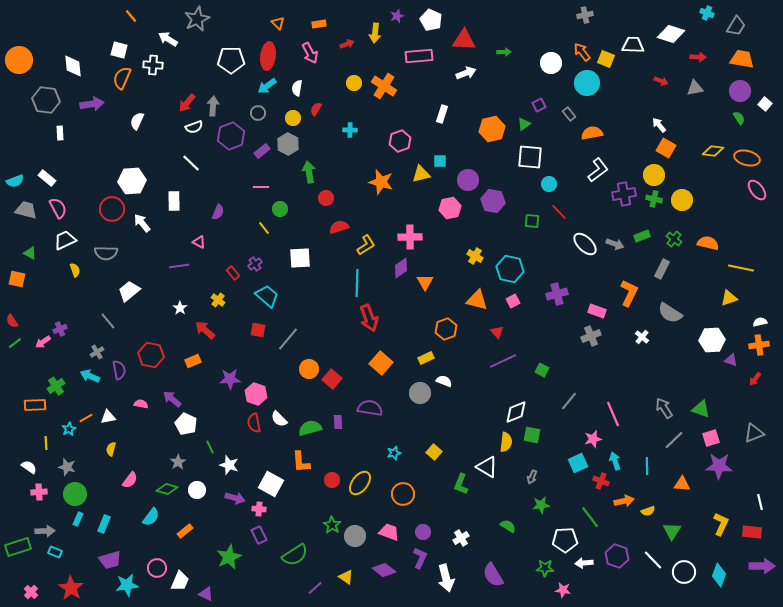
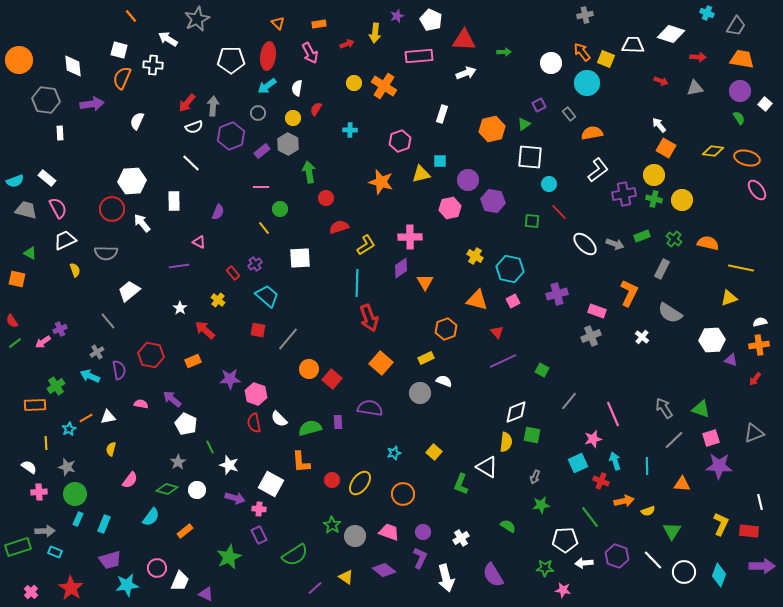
gray arrow at (532, 477): moved 3 px right
red rectangle at (752, 532): moved 3 px left, 1 px up
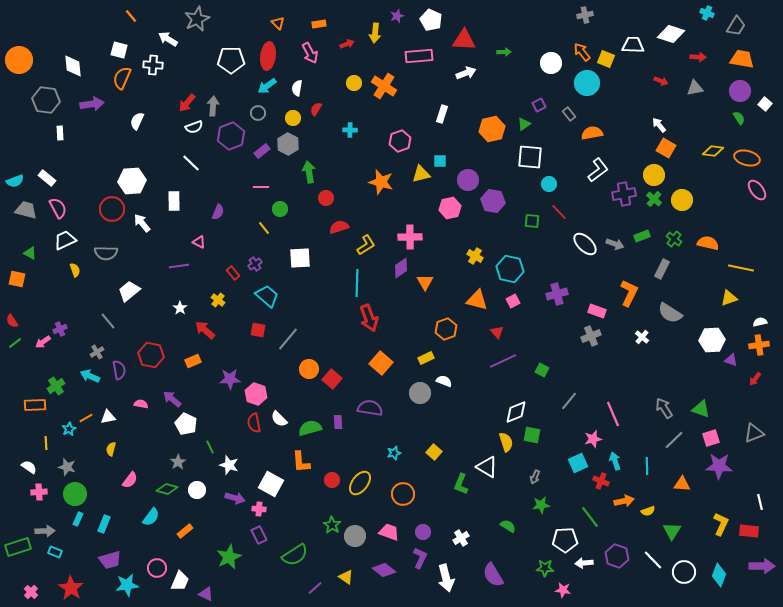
green cross at (654, 199): rotated 28 degrees clockwise
yellow semicircle at (506, 442): rotated 24 degrees counterclockwise
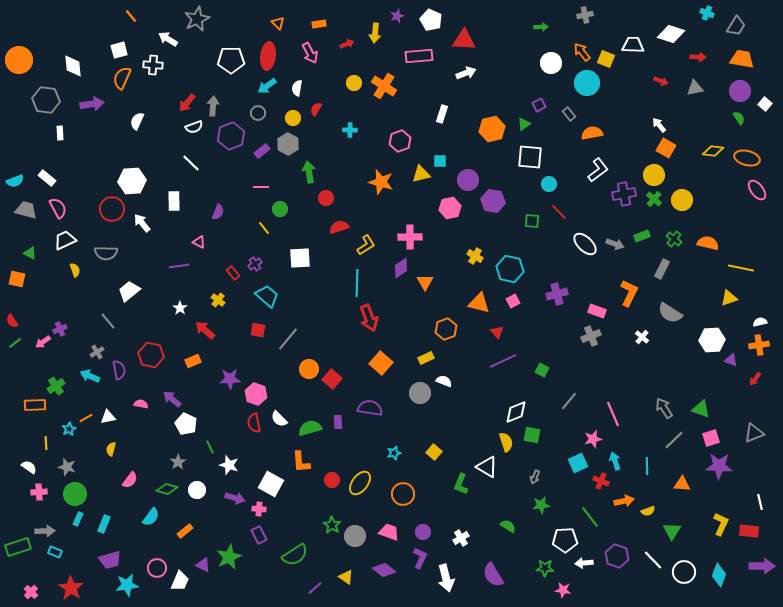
white square at (119, 50): rotated 30 degrees counterclockwise
green arrow at (504, 52): moved 37 px right, 25 px up
orange triangle at (477, 300): moved 2 px right, 3 px down
purple triangle at (206, 594): moved 3 px left, 29 px up
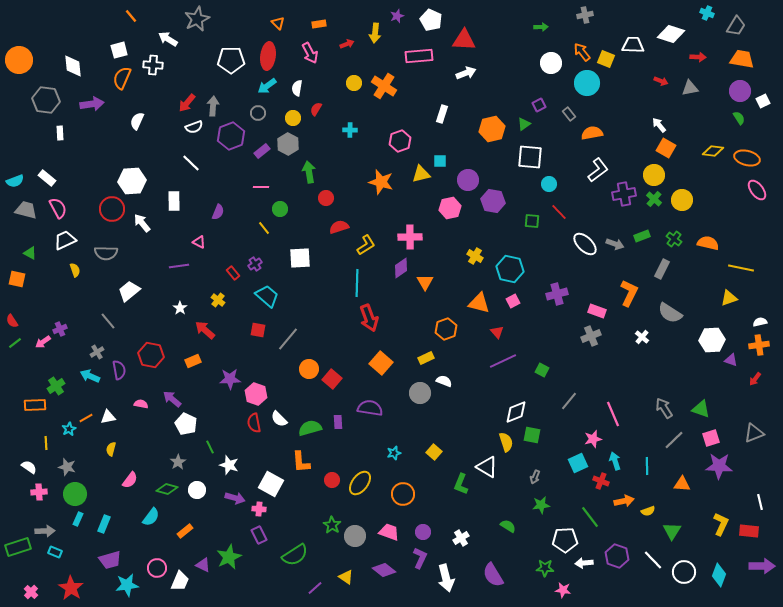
gray triangle at (695, 88): moved 5 px left
white square at (765, 104): moved 2 px left, 3 px up; rotated 24 degrees clockwise
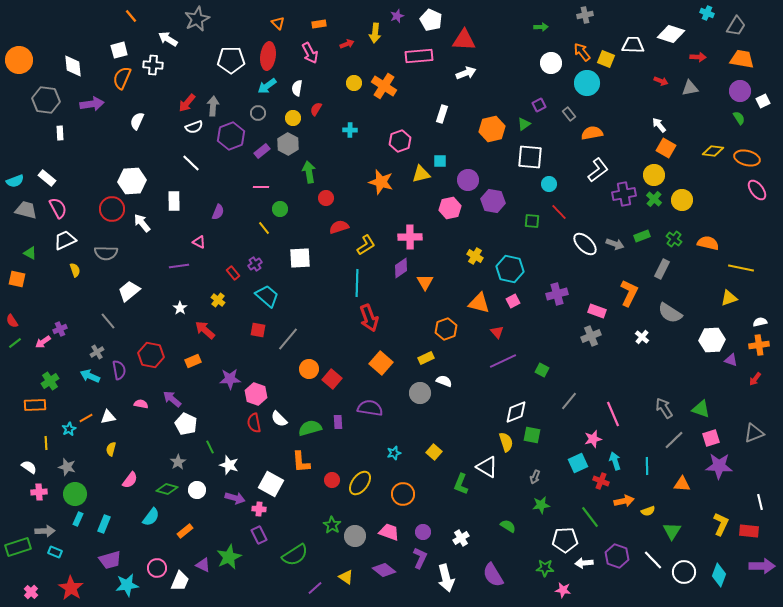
green cross at (56, 386): moved 6 px left, 5 px up
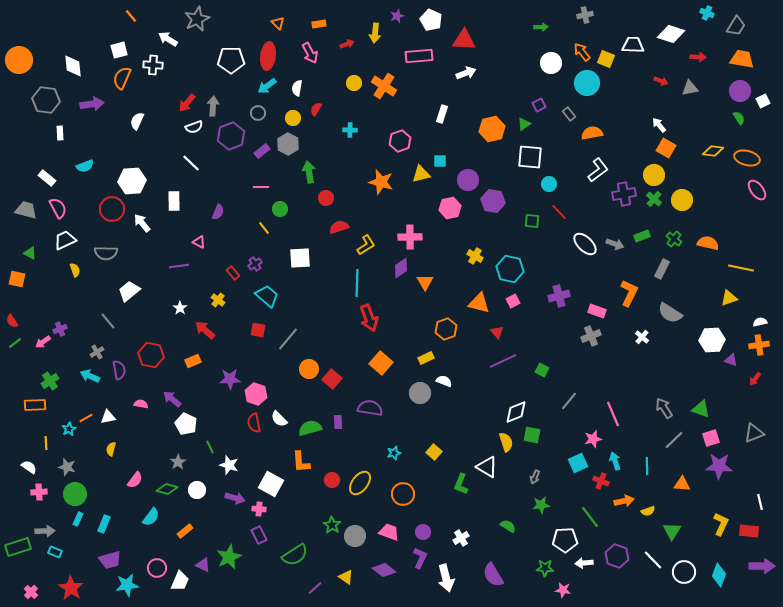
cyan semicircle at (15, 181): moved 70 px right, 15 px up
purple cross at (557, 294): moved 2 px right, 2 px down
pink semicircle at (130, 480): moved 5 px right
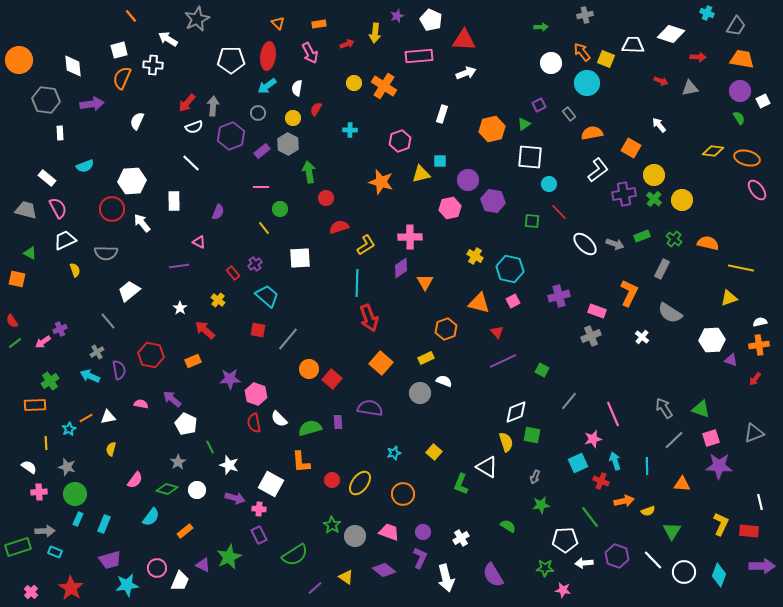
orange square at (666, 148): moved 35 px left
